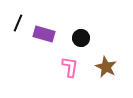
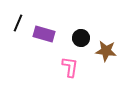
brown star: moved 16 px up; rotated 20 degrees counterclockwise
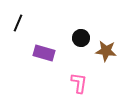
purple rectangle: moved 19 px down
pink L-shape: moved 9 px right, 16 px down
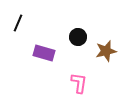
black circle: moved 3 px left, 1 px up
brown star: rotated 20 degrees counterclockwise
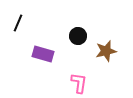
black circle: moved 1 px up
purple rectangle: moved 1 px left, 1 px down
